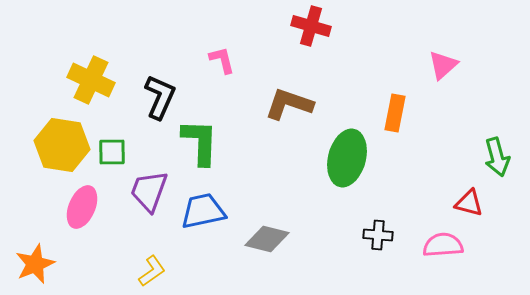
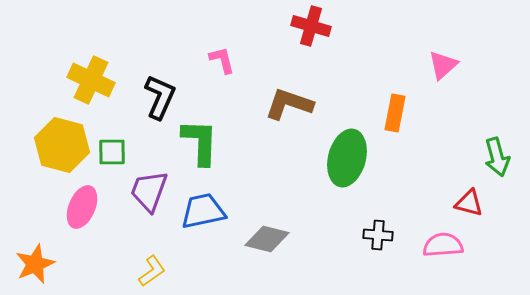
yellow hexagon: rotated 6 degrees clockwise
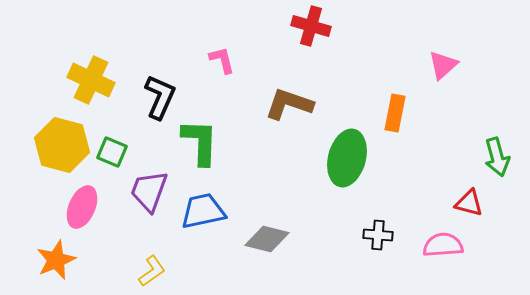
green square: rotated 24 degrees clockwise
orange star: moved 21 px right, 4 px up
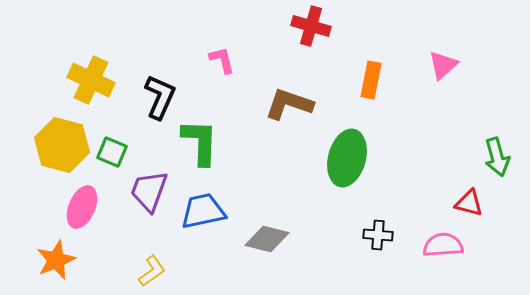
orange rectangle: moved 24 px left, 33 px up
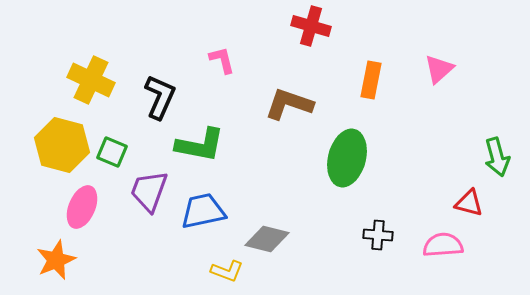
pink triangle: moved 4 px left, 4 px down
green L-shape: moved 3 px down; rotated 99 degrees clockwise
yellow L-shape: moved 75 px right; rotated 56 degrees clockwise
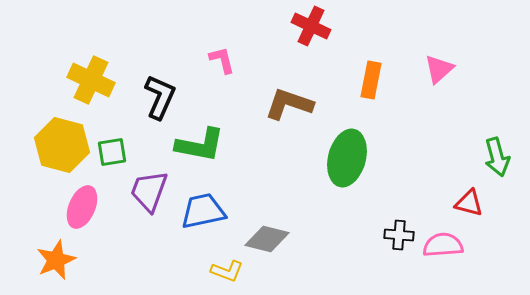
red cross: rotated 9 degrees clockwise
green square: rotated 32 degrees counterclockwise
black cross: moved 21 px right
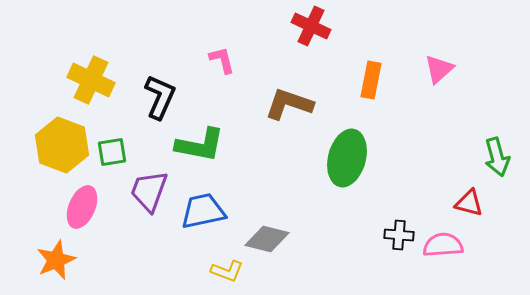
yellow hexagon: rotated 6 degrees clockwise
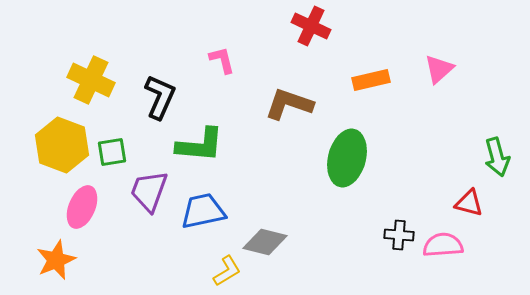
orange rectangle: rotated 66 degrees clockwise
green L-shape: rotated 6 degrees counterclockwise
gray diamond: moved 2 px left, 3 px down
yellow L-shape: rotated 52 degrees counterclockwise
